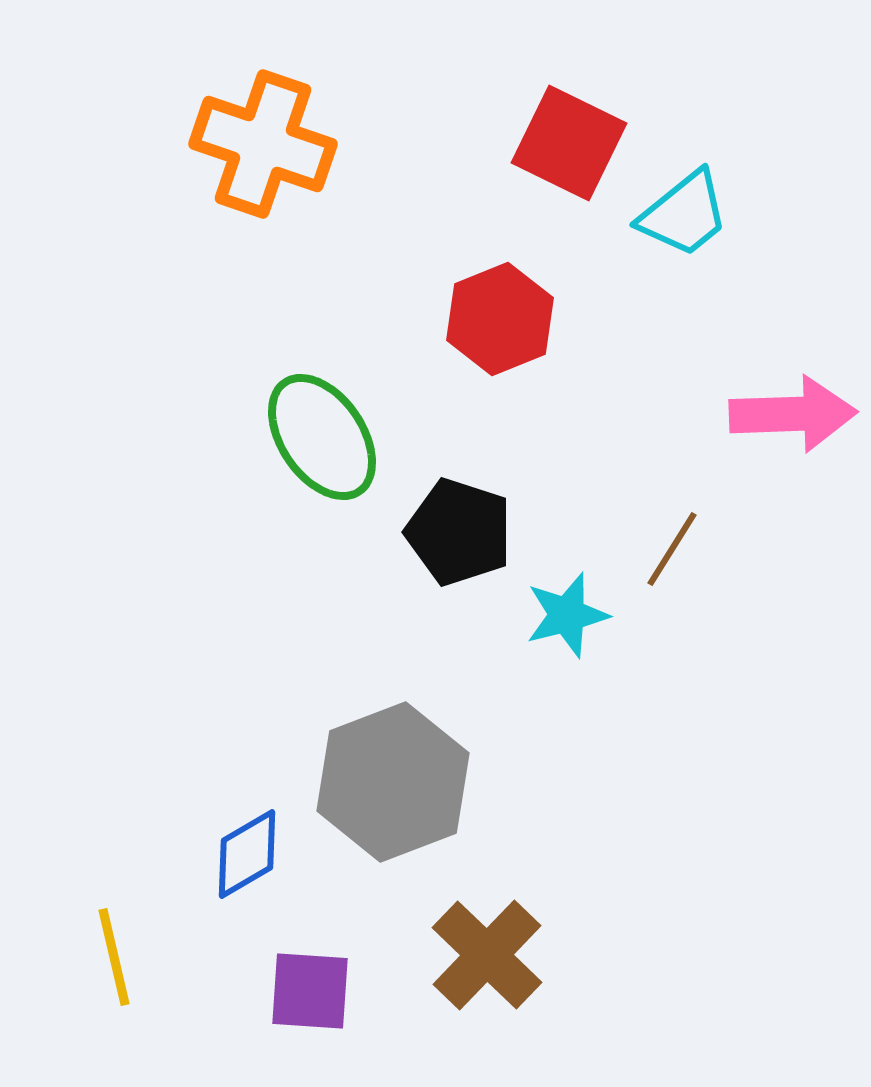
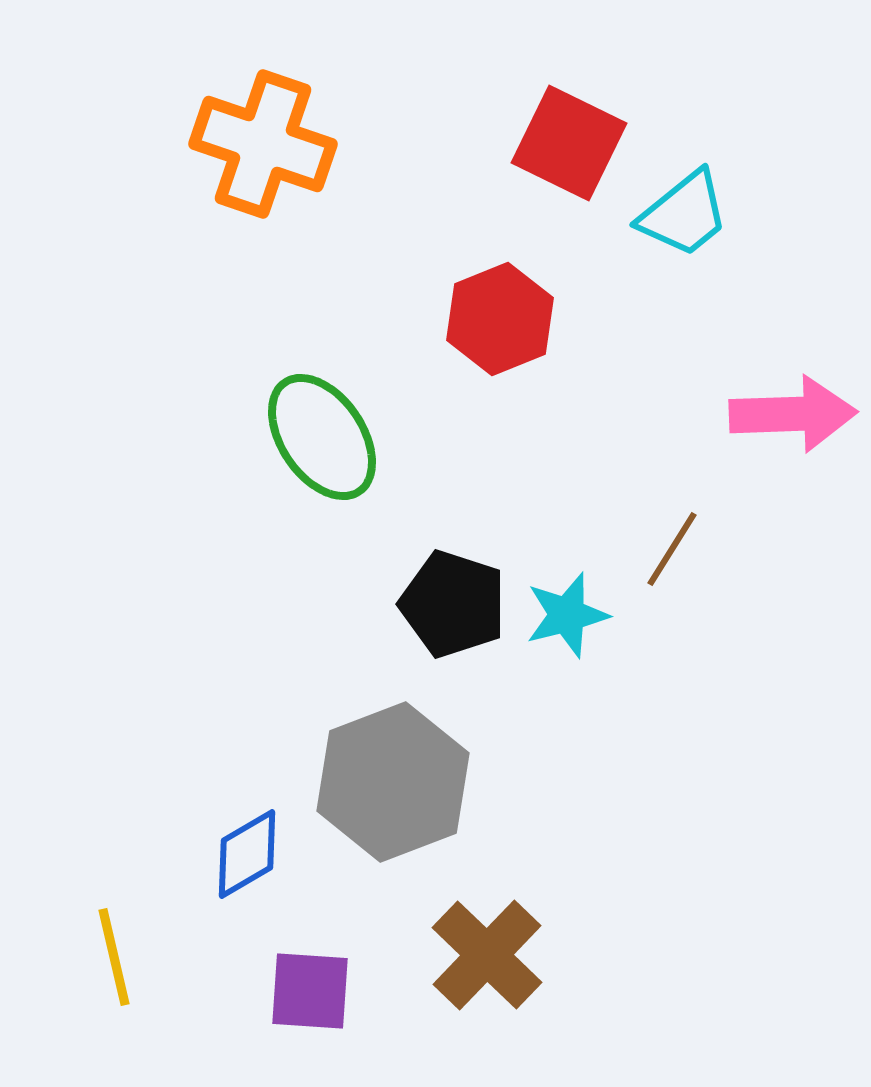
black pentagon: moved 6 px left, 72 px down
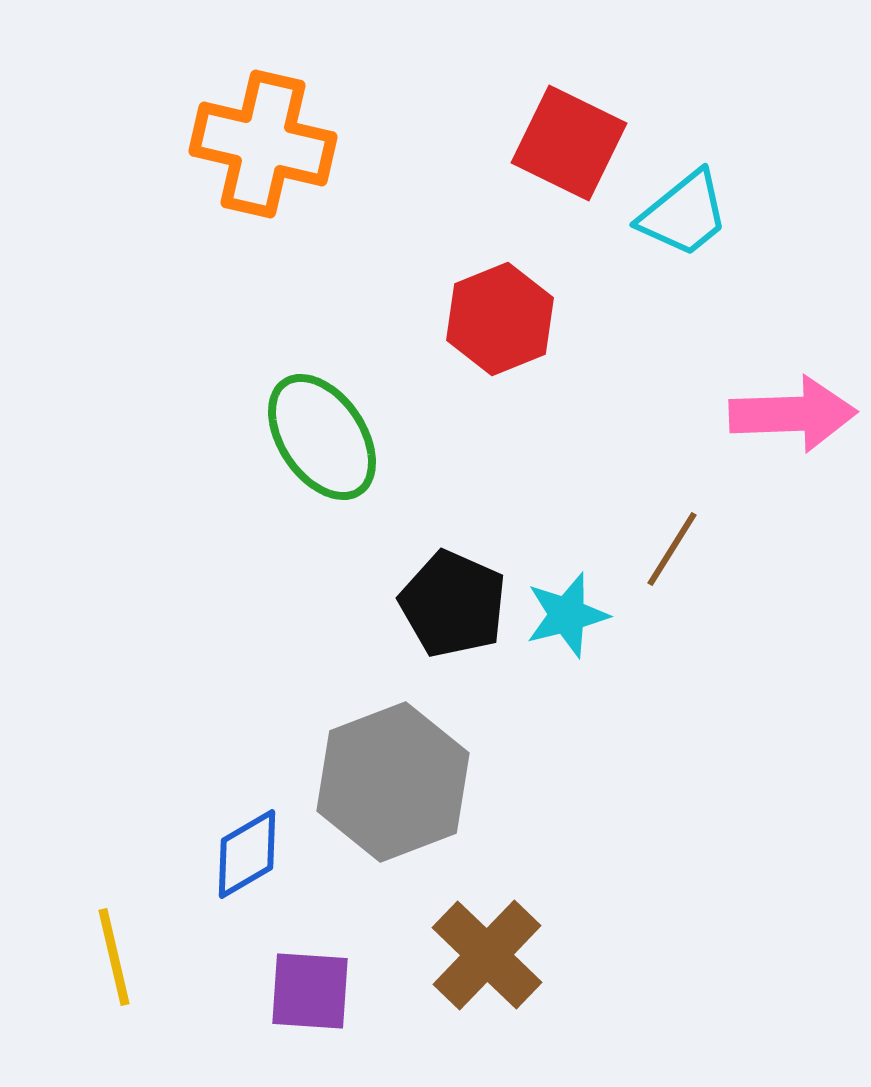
orange cross: rotated 6 degrees counterclockwise
black pentagon: rotated 6 degrees clockwise
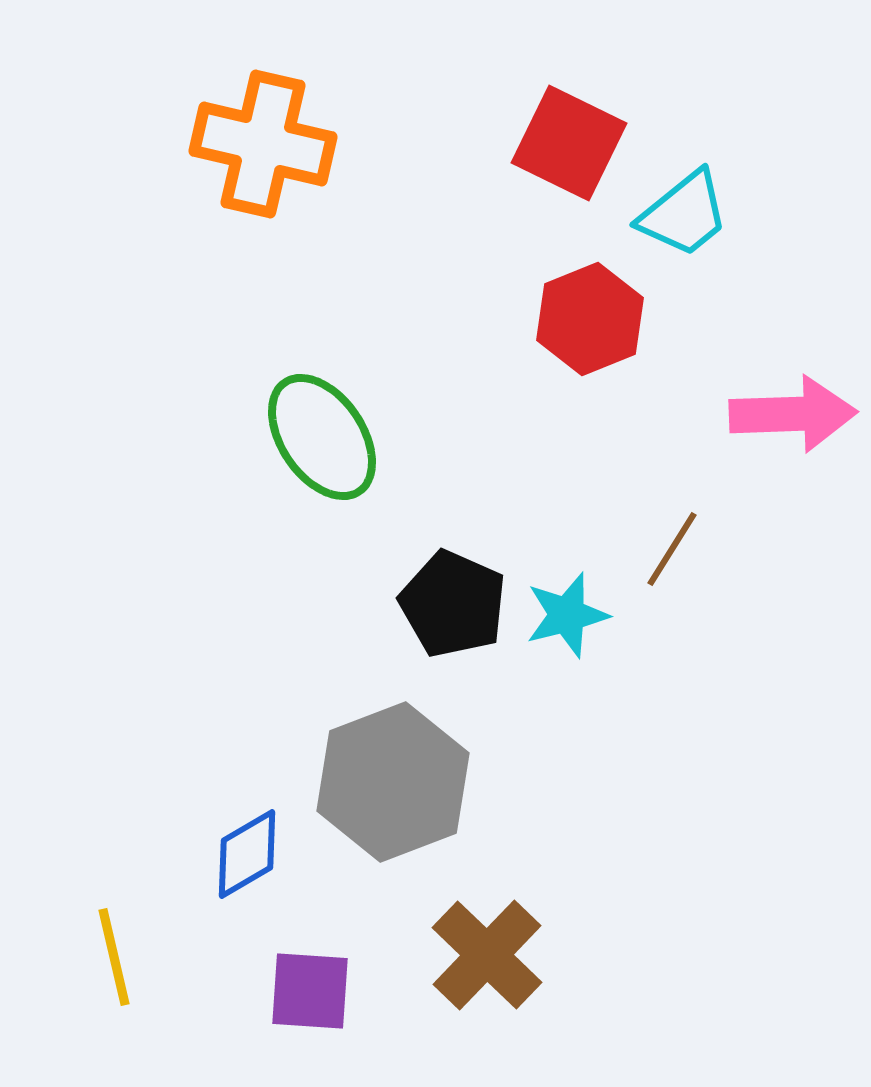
red hexagon: moved 90 px right
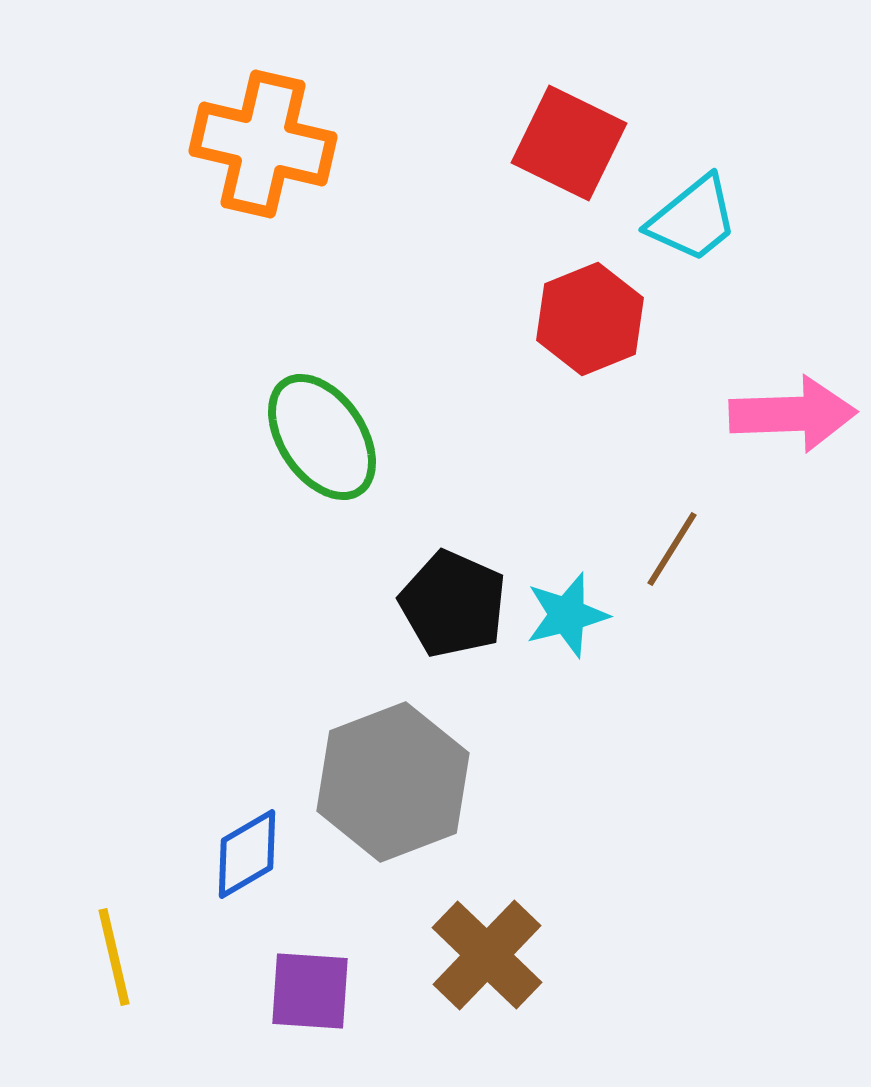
cyan trapezoid: moved 9 px right, 5 px down
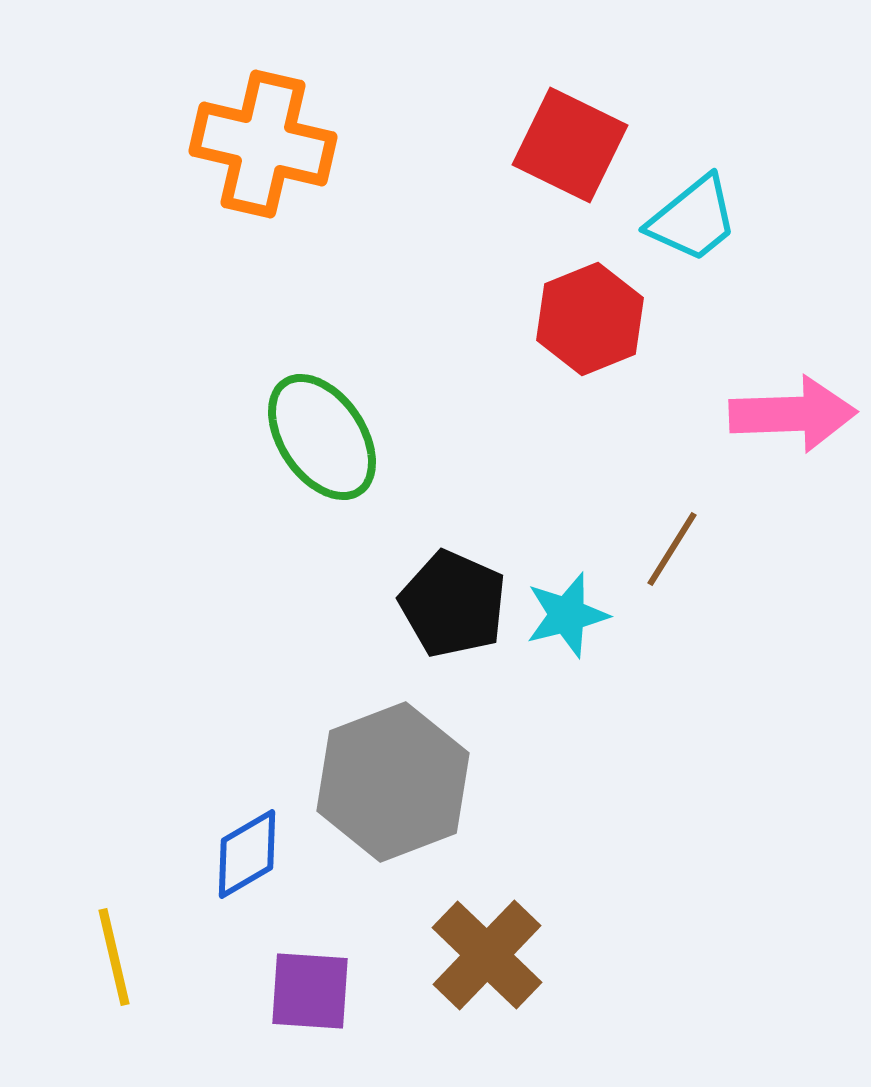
red square: moved 1 px right, 2 px down
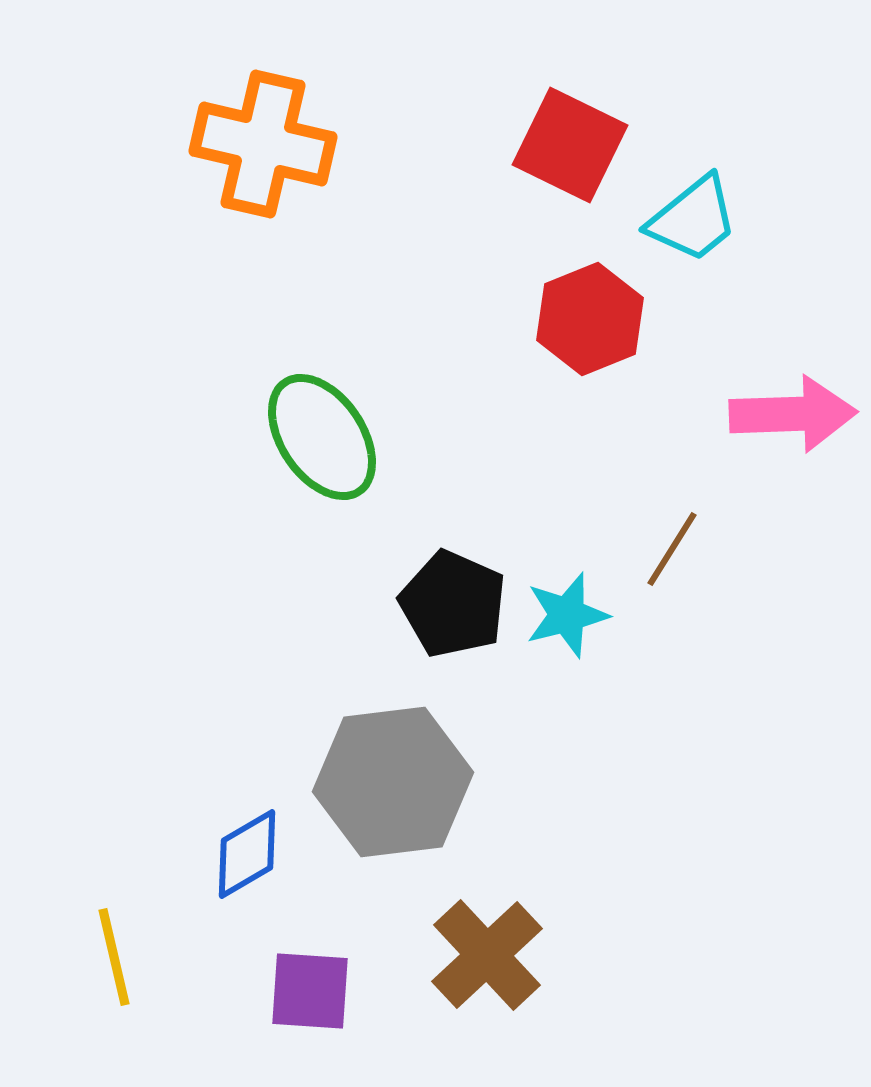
gray hexagon: rotated 14 degrees clockwise
brown cross: rotated 3 degrees clockwise
